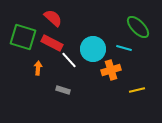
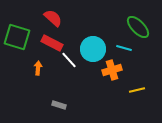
green square: moved 6 px left
orange cross: moved 1 px right
gray rectangle: moved 4 px left, 15 px down
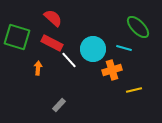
yellow line: moved 3 px left
gray rectangle: rotated 64 degrees counterclockwise
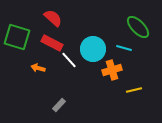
orange arrow: rotated 80 degrees counterclockwise
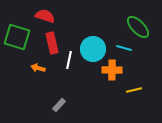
red semicircle: moved 8 px left, 2 px up; rotated 24 degrees counterclockwise
red rectangle: rotated 50 degrees clockwise
white line: rotated 54 degrees clockwise
orange cross: rotated 18 degrees clockwise
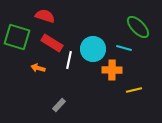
red rectangle: rotated 45 degrees counterclockwise
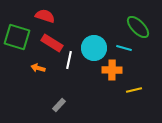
cyan circle: moved 1 px right, 1 px up
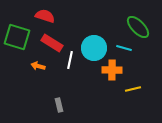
white line: moved 1 px right
orange arrow: moved 2 px up
yellow line: moved 1 px left, 1 px up
gray rectangle: rotated 56 degrees counterclockwise
